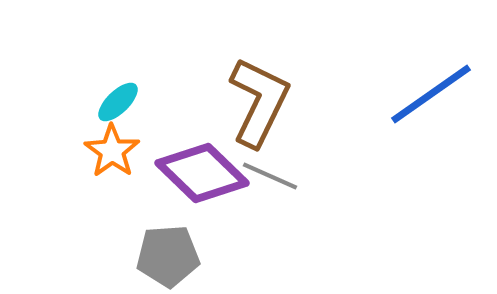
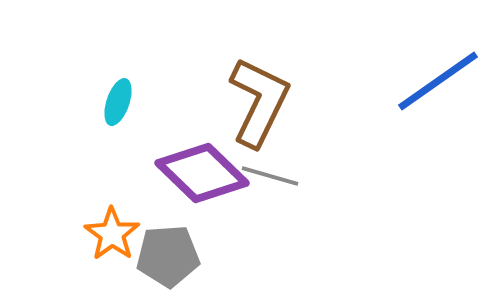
blue line: moved 7 px right, 13 px up
cyan ellipse: rotated 27 degrees counterclockwise
orange star: moved 83 px down
gray line: rotated 8 degrees counterclockwise
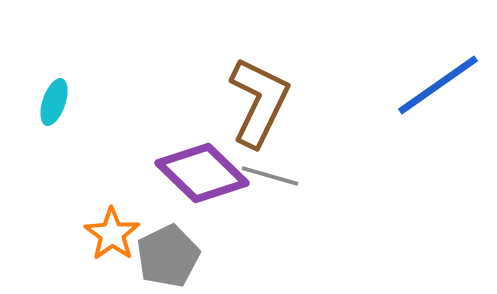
blue line: moved 4 px down
cyan ellipse: moved 64 px left
gray pentagon: rotated 22 degrees counterclockwise
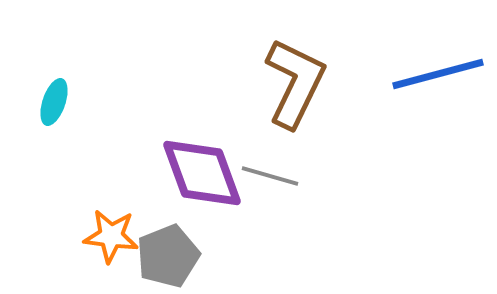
blue line: moved 11 px up; rotated 20 degrees clockwise
brown L-shape: moved 36 px right, 19 px up
purple diamond: rotated 26 degrees clockwise
orange star: moved 1 px left, 2 px down; rotated 28 degrees counterclockwise
gray pentagon: rotated 4 degrees clockwise
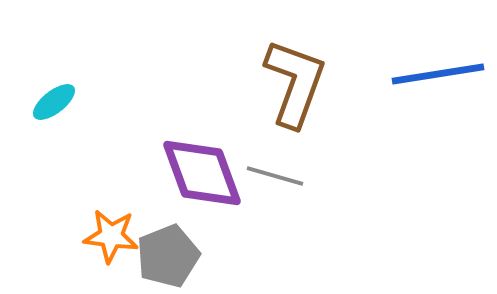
blue line: rotated 6 degrees clockwise
brown L-shape: rotated 6 degrees counterclockwise
cyan ellipse: rotated 33 degrees clockwise
gray line: moved 5 px right
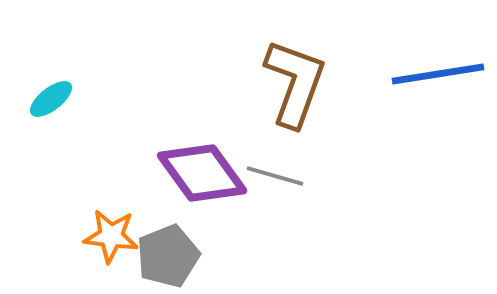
cyan ellipse: moved 3 px left, 3 px up
purple diamond: rotated 16 degrees counterclockwise
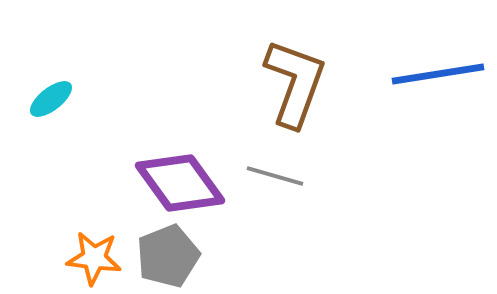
purple diamond: moved 22 px left, 10 px down
orange star: moved 17 px left, 22 px down
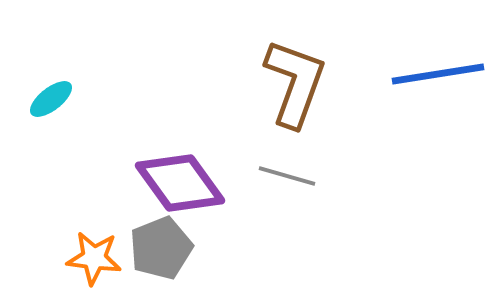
gray line: moved 12 px right
gray pentagon: moved 7 px left, 8 px up
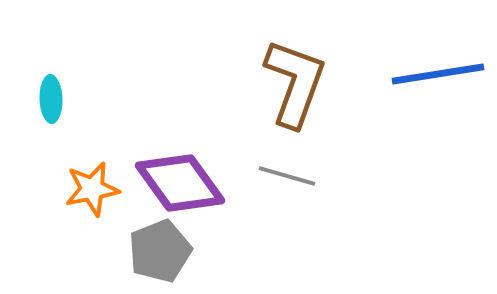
cyan ellipse: rotated 54 degrees counterclockwise
gray pentagon: moved 1 px left, 3 px down
orange star: moved 2 px left, 69 px up; rotated 18 degrees counterclockwise
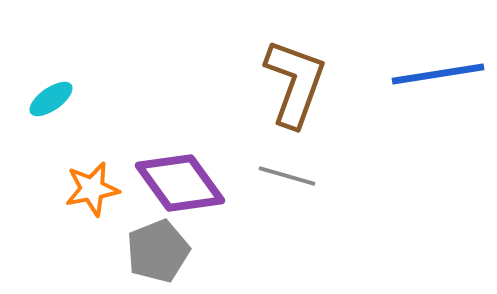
cyan ellipse: rotated 57 degrees clockwise
gray pentagon: moved 2 px left
